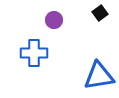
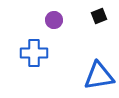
black square: moved 1 px left, 3 px down; rotated 14 degrees clockwise
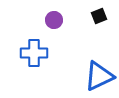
blue triangle: rotated 16 degrees counterclockwise
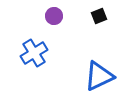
purple circle: moved 4 px up
blue cross: rotated 32 degrees counterclockwise
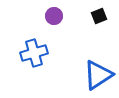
blue cross: rotated 16 degrees clockwise
blue triangle: moved 1 px left, 1 px up; rotated 8 degrees counterclockwise
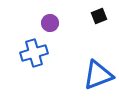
purple circle: moved 4 px left, 7 px down
blue triangle: rotated 12 degrees clockwise
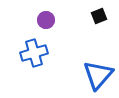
purple circle: moved 4 px left, 3 px up
blue triangle: rotated 28 degrees counterclockwise
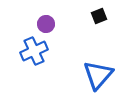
purple circle: moved 4 px down
blue cross: moved 2 px up; rotated 8 degrees counterclockwise
